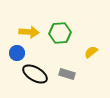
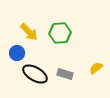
yellow arrow: rotated 42 degrees clockwise
yellow semicircle: moved 5 px right, 16 px down
gray rectangle: moved 2 px left
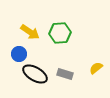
yellow arrow: moved 1 px right; rotated 12 degrees counterclockwise
blue circle: moved 2 px right, 1 px down
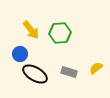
yellow arrow: moved 1 px right, 2 px up; rotated 18 degrees clockwise
blue circle: moved 1 px right
gray rectangle: moved 4 px right, 2 px up
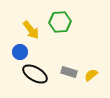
green hexagon: moved 11 px up
blue circle: moved 2 px up
yellow semicircle: moved 5 px left, 7 px down
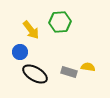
yellow semicircle: moved 3 px left, 8 px up; rotated 48 degrees clockwise
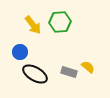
yellow arrow: moved 2 px right, 5 px up
yellow semicircle: rotated 32 degrees clockwise
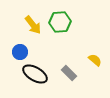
yellow semicircle: moved 7 px right, 7 px up
gray rectangle: moved 1 px down; rotated 28 degrees clockwise
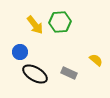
yellow arrow: moved 2 px right
yellow semicircle: moved 1 px right
gray rectangle: rotated 21 degrees counterclockwise
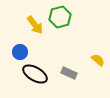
green hexagon: moved 5 px up; rotated 10 degrees counterclockwise
yellow semicircle: moved 2 px right
